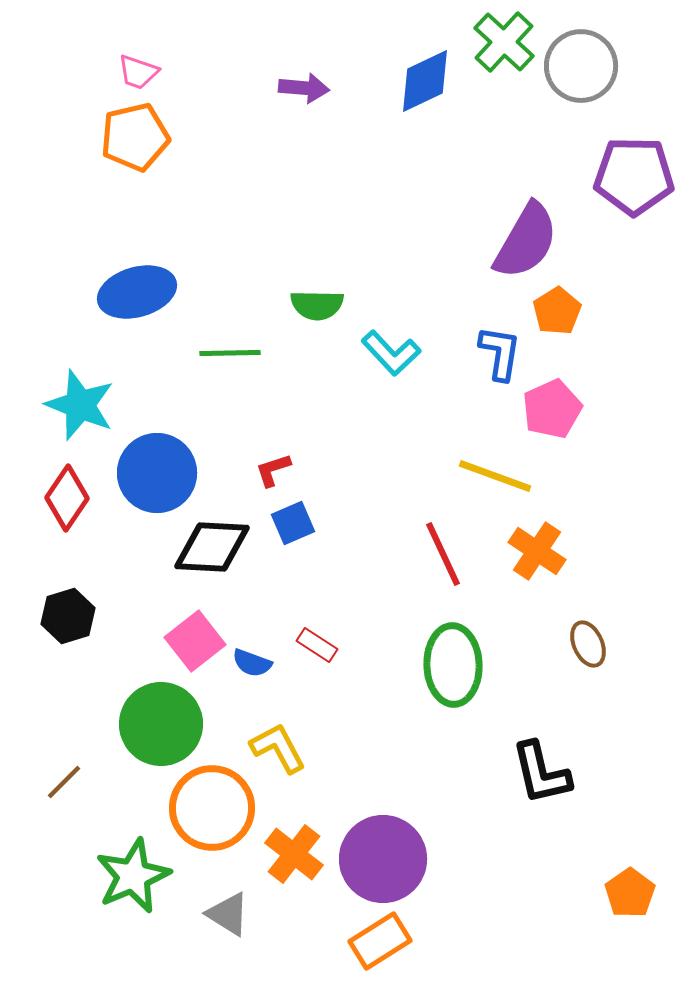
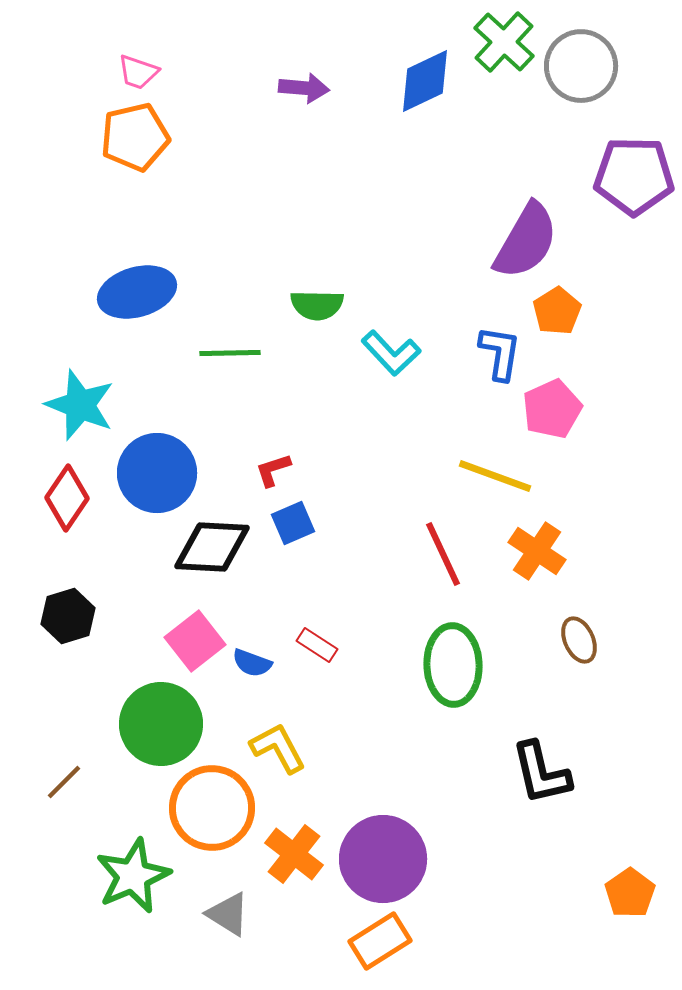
brown ellipse at (588, 644): moved 9 px left, 4 px up
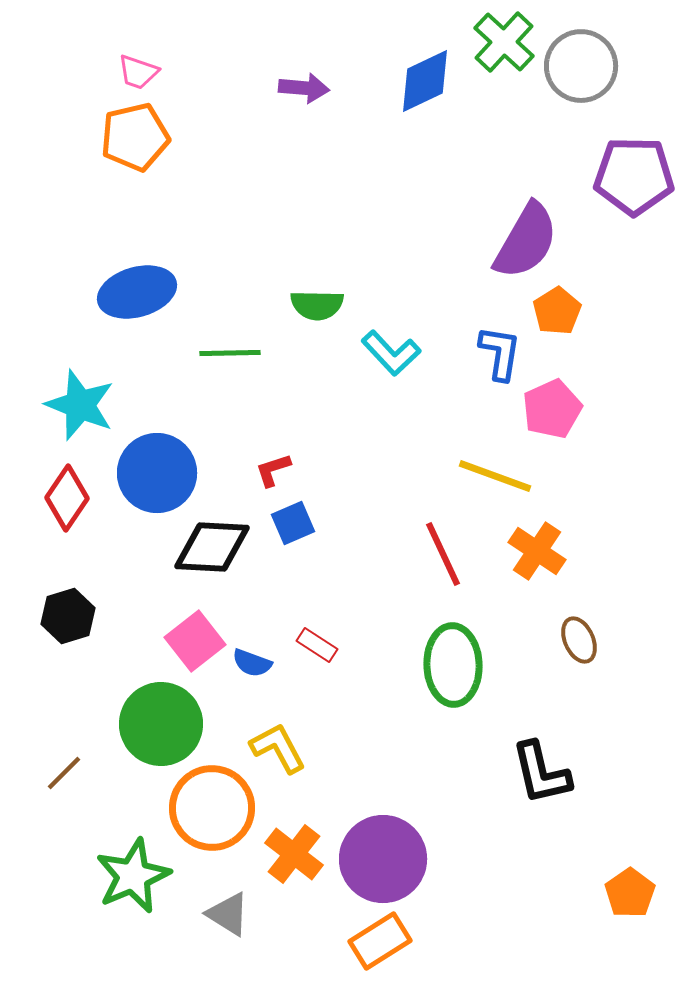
brown line at (64, 782): moved 9 px up
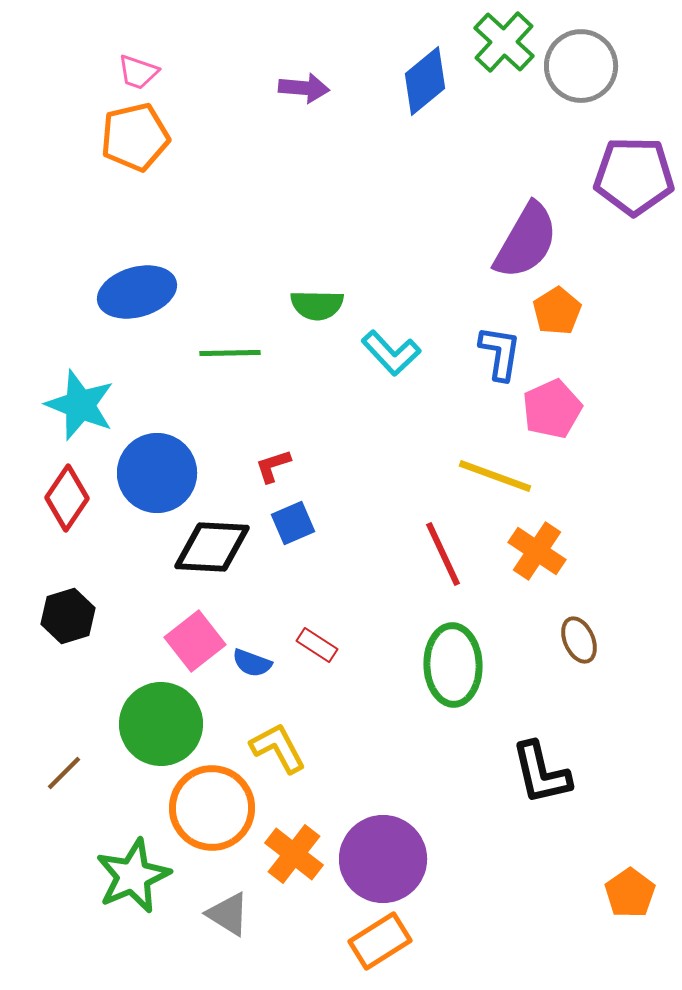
blue diamond at (425, 81): rotated 14 degrees counterclockwise
red L-shape at (273, 470): moved 4 px up
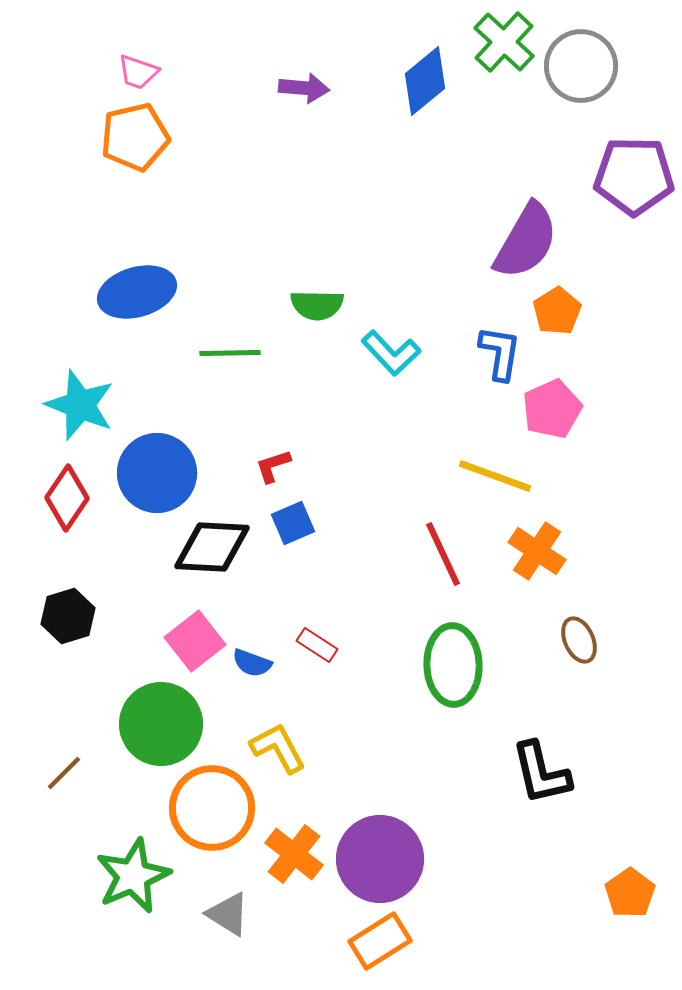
purple circle at (383, 859): moved 3 px left
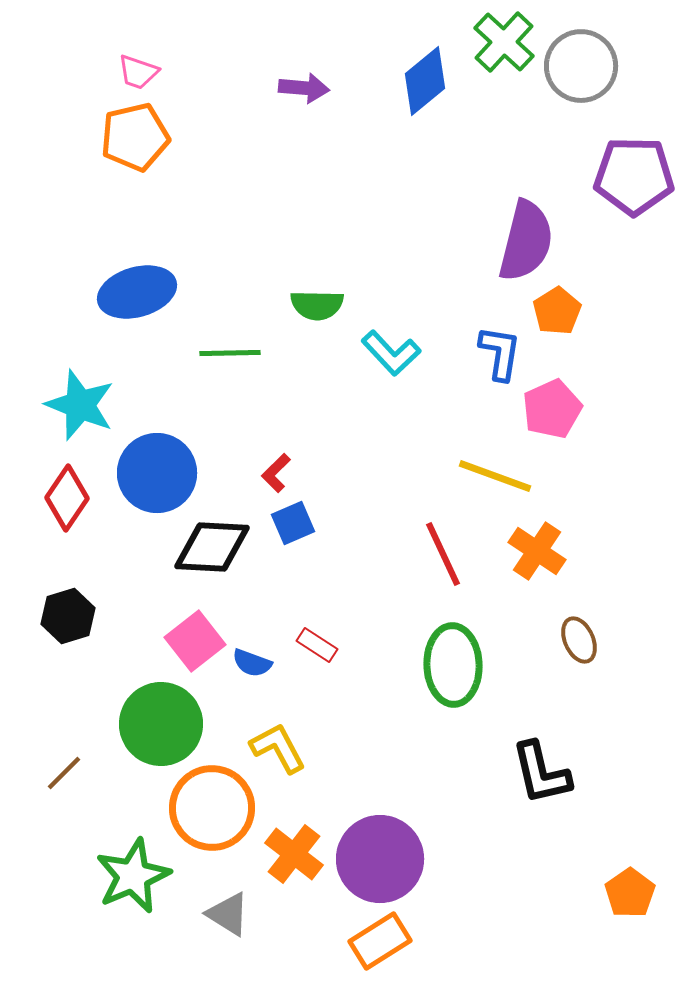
purple semicircle at (526, 241): rotated 16 degrees counterclockwise
red L-shape at (273, 466): moved 3 px right, 7 px down; rotated 27 degrees counterclockwise
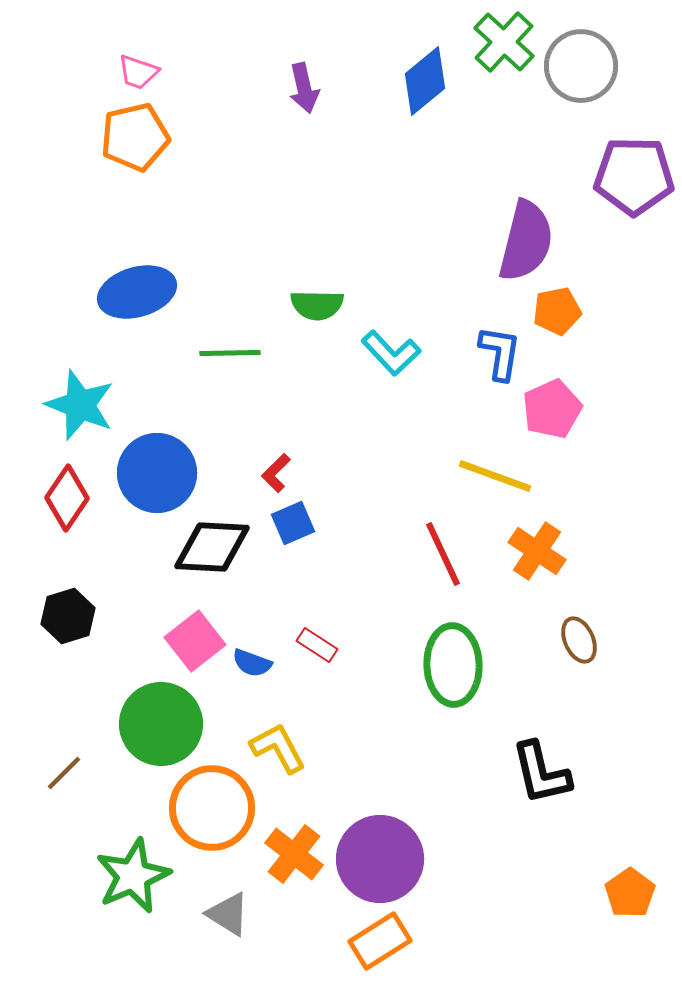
purple arrow at (304, 88): rotated 72 degrees clockwise
orange pentagon at (557, 311): rotated 21 degrees clockwise
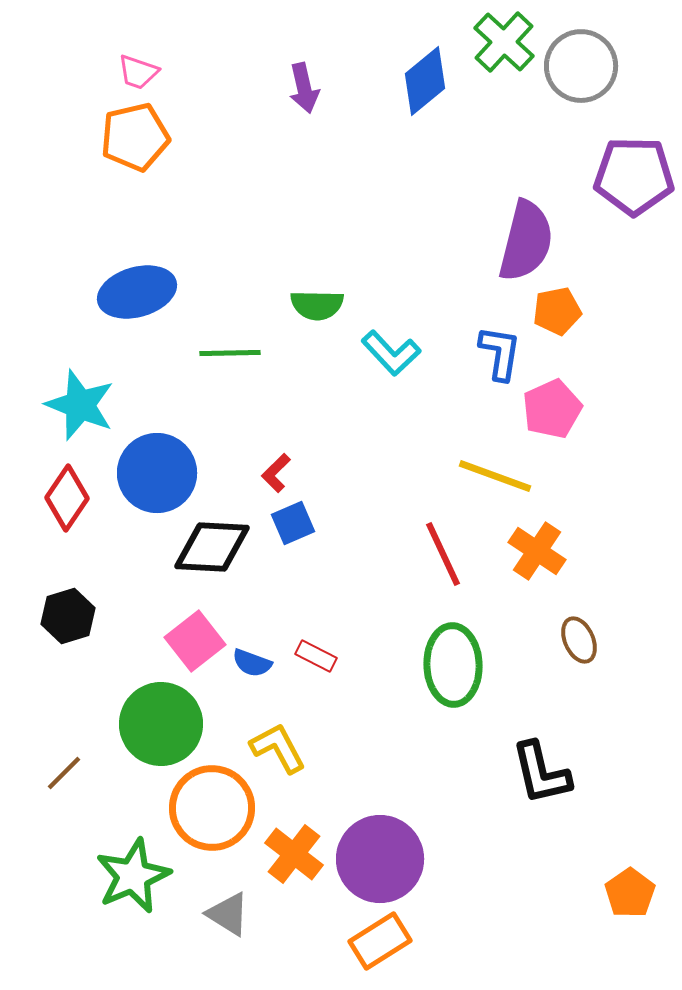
red rectangle at (317, 645): moved 1 px left, 11 px down; rotated 6 degrees counterclockwise
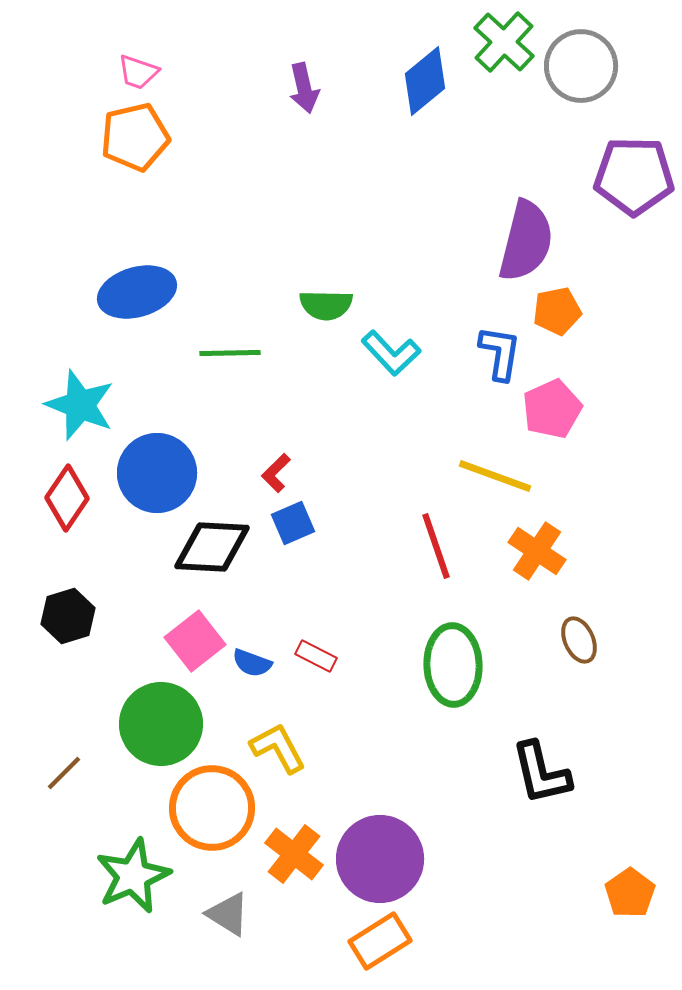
green semicircle at (317, 305): moved 9 px right
red line at (443, 554): moved 7 px left, 8 px up; rotated 6 degrees clockwise
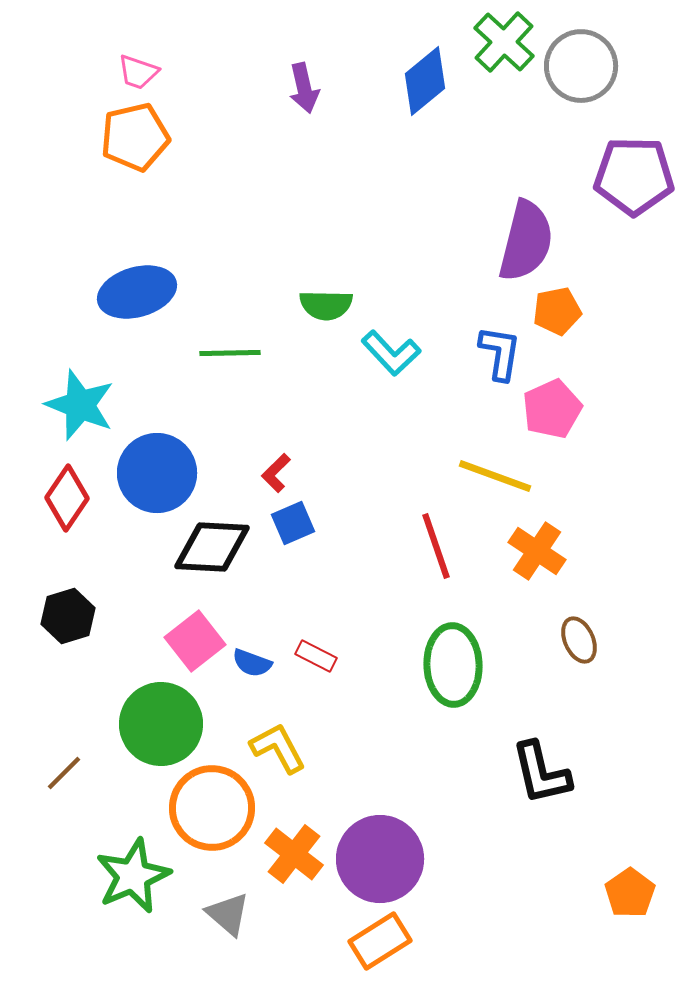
gray triangle at (228, 914): rotated 9 degrees clockwise
